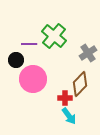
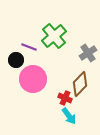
green cross: rotated 10 degrees clockwise
purple line: moved 3 px down; rotated 21 degrees clockwise
red cross: rotated 24 degrees clockwise
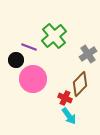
gray cross: moved 1 px down
